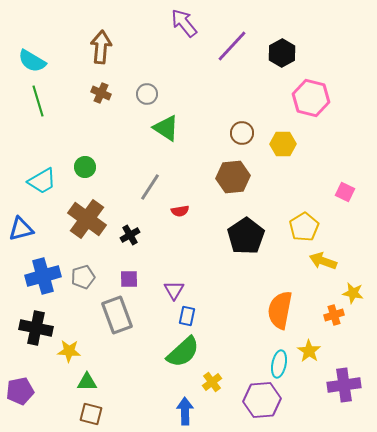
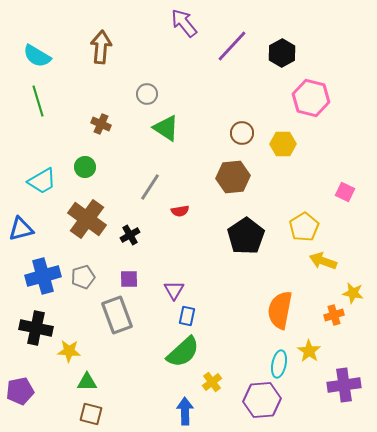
cyan semicircle at (32, 61): moved 5 px right, 5 px up
brown cross at (101, 93): moved 31 px down
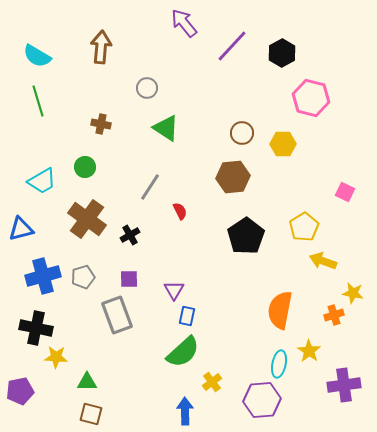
gray circle at (147, 94): moved 6 px up
brown cross at (101, 124): rotated 12 degrees counterclockwise
red semicircle at (180, 211): rotated 108 degrees counterclockwise
yellow star at (69, 351): moved 13 px left, 6 px down
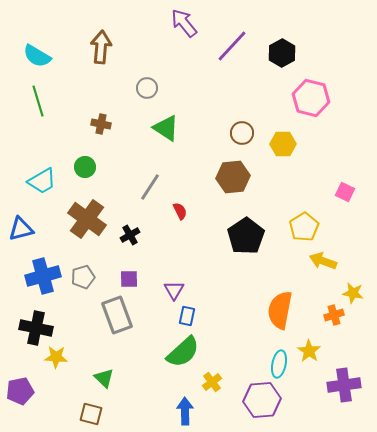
green triangle at (87, 382): moved 17 px right, 4 px up; rotated 45 degrees clockwise
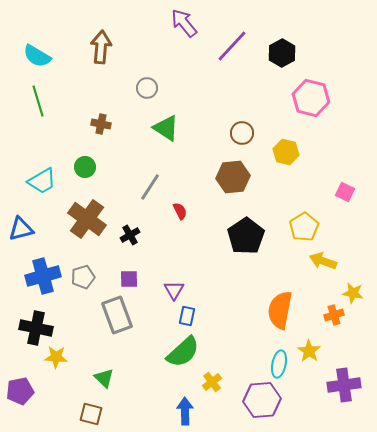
yellow hexagon at (283, 144): moved 3 px right, 8 px down; rotated 15 degrees clockwise
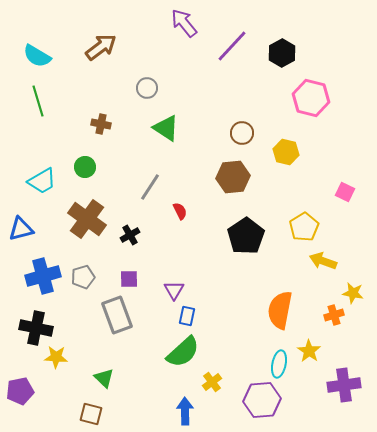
brown arrow at (101, 47): rotated 48 degrees clockwise
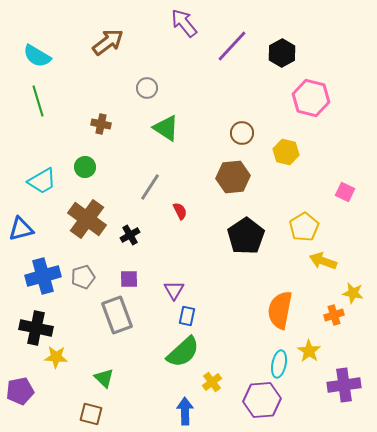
brown arrow at (101, 47): moved 7 px right, 5 px up
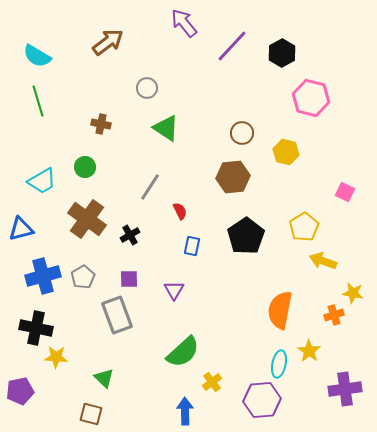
gray pentagon at (83, 277): rotated 15 degrees counterclockwise
blue rectangle at (187, 316): moved 5 px right, 70 px up
purple cross at (344, 385): moved 1 px right, 4 px down
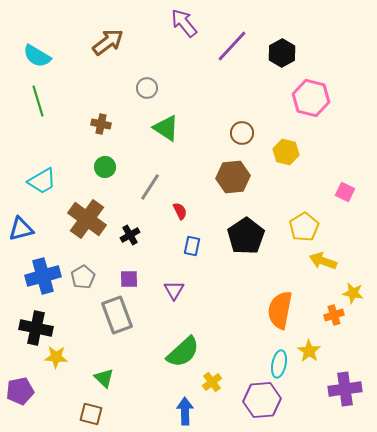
green circle at (85, 167): moved 20 px right
